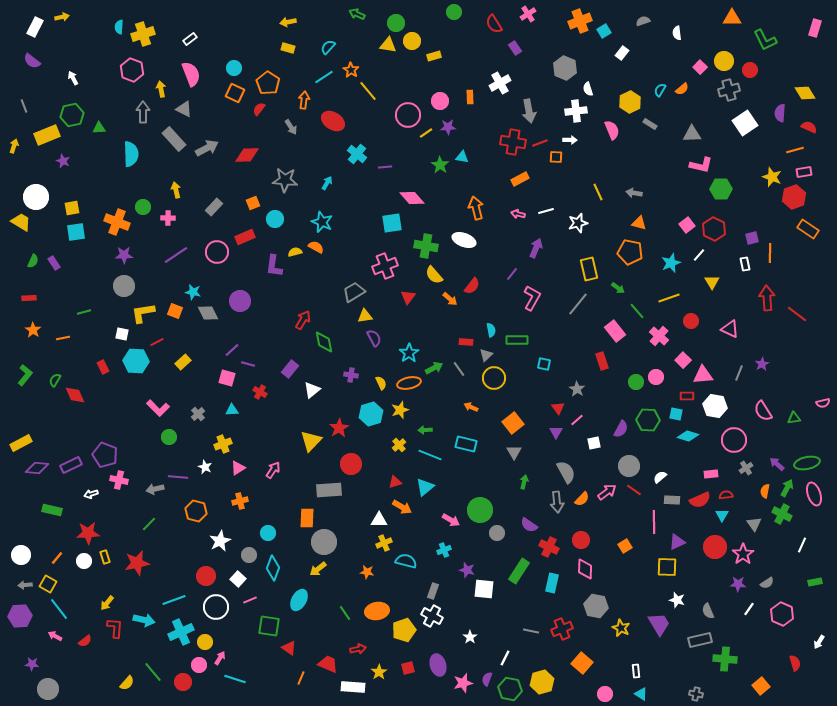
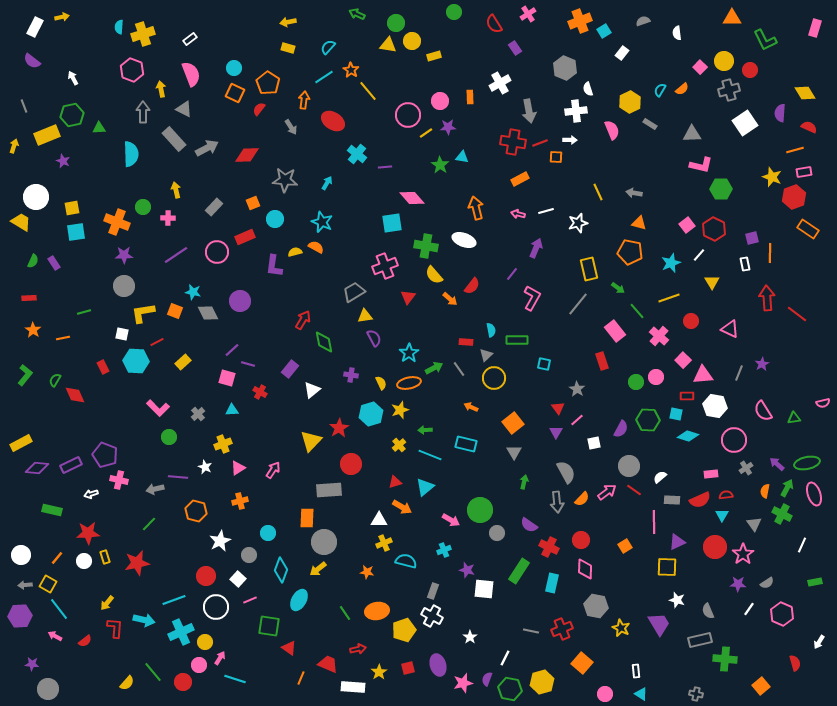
cyan diamond at (273, 568): moved 8 px right, 2 px down
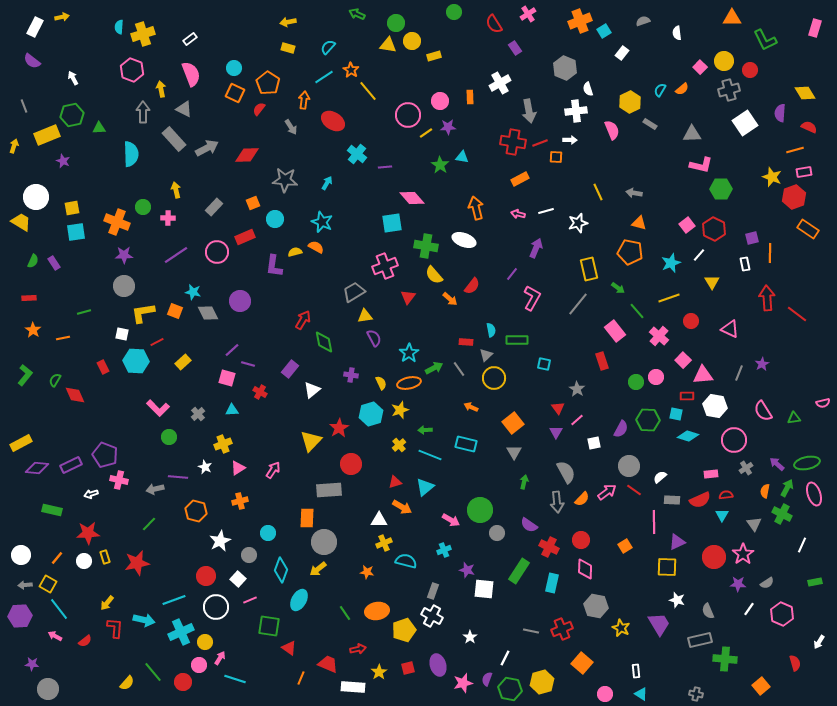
red circle at (715, 547): moved 1 px left, 10 px down
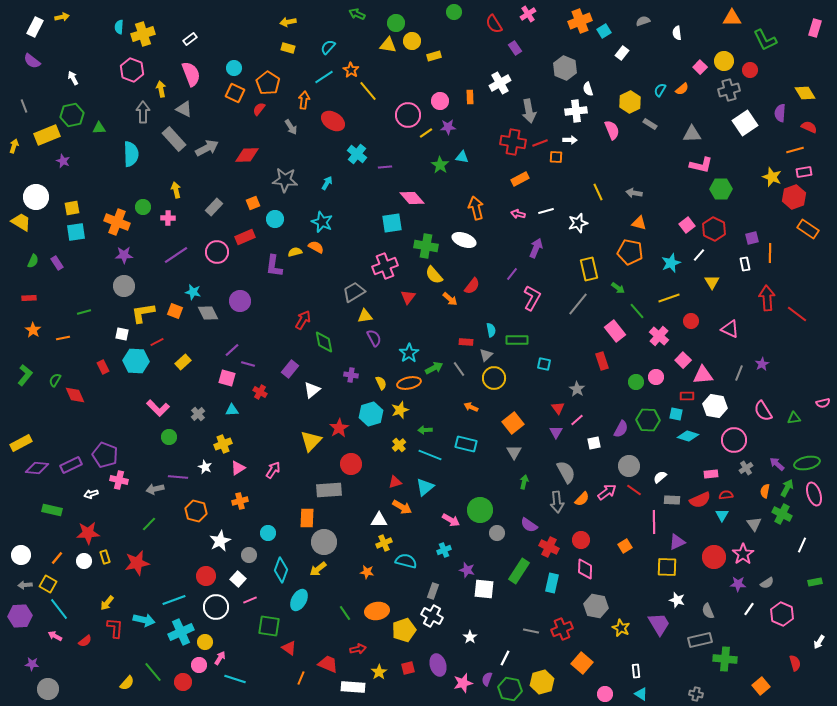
purple rectangle at (54, 263): moved 3 px right
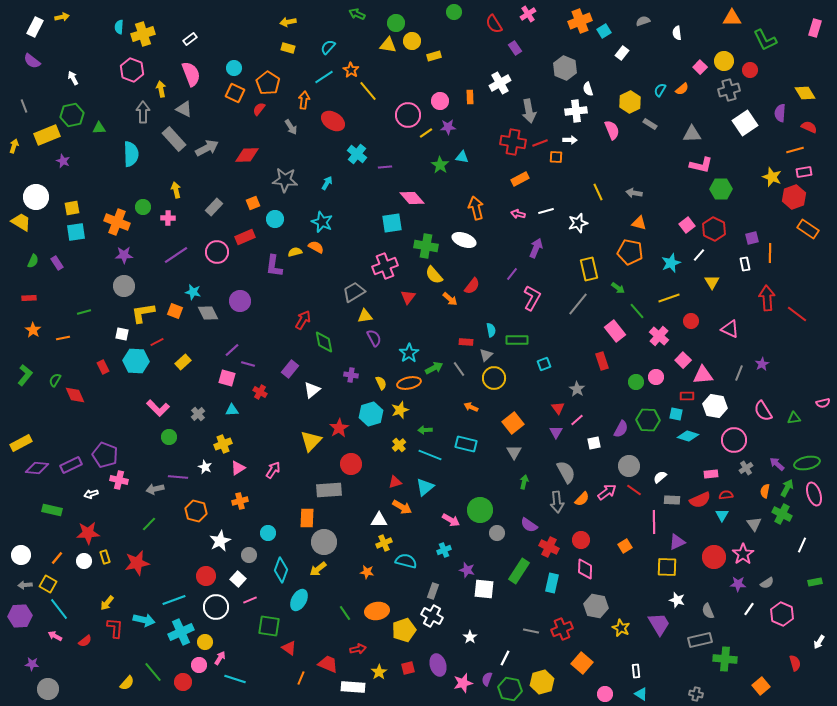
cyan square at (544, 364): rotated 32 degrees counterclockwise
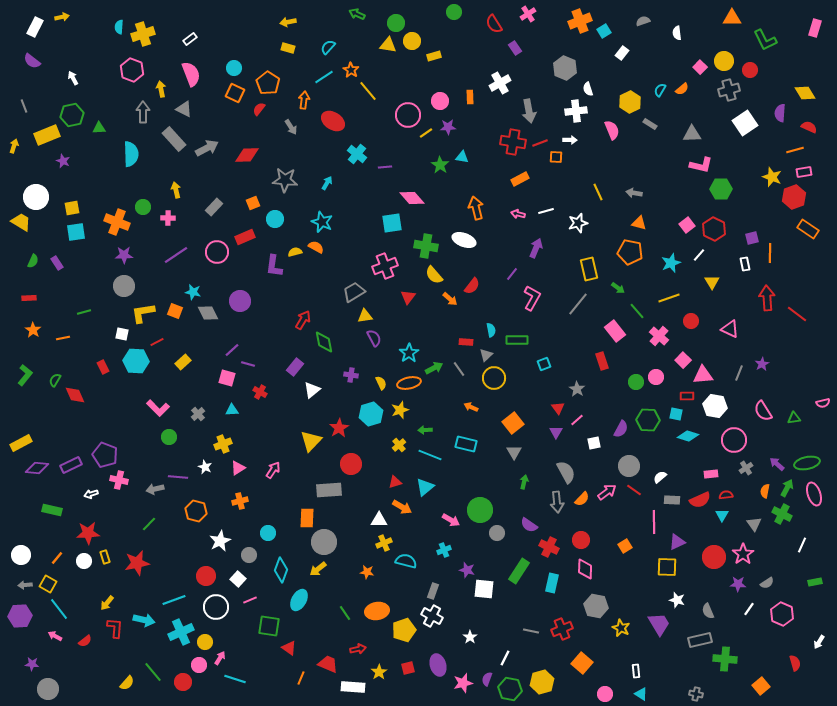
purple rectangle at (290, 369): moved 5 px right, 2 px up
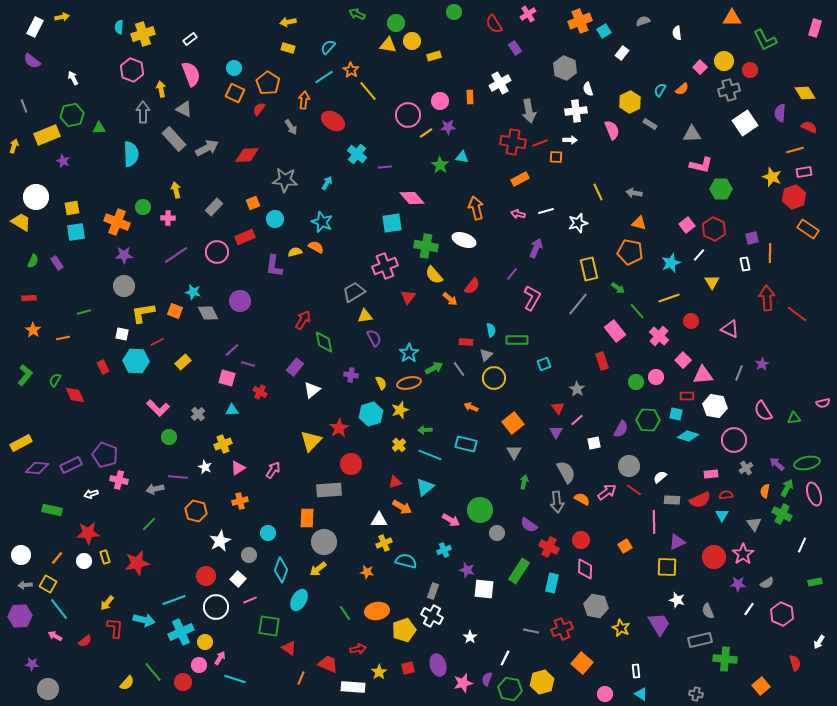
orange semicircle at (582, 499): rotated 105 degrees counterclockwise
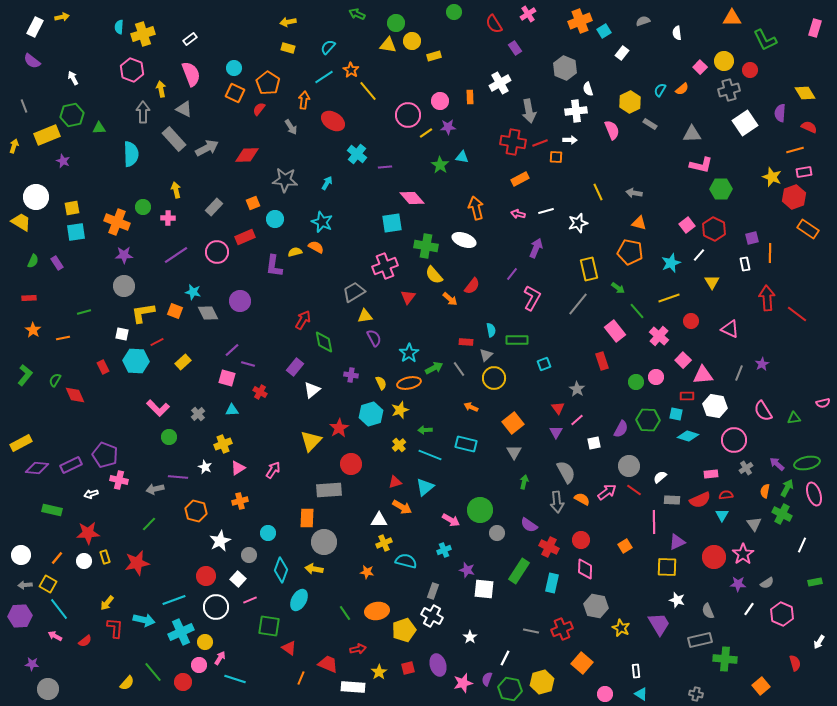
yellow arrow at (318, 569): moved 4 px left; rotated 48 degrees clockwise
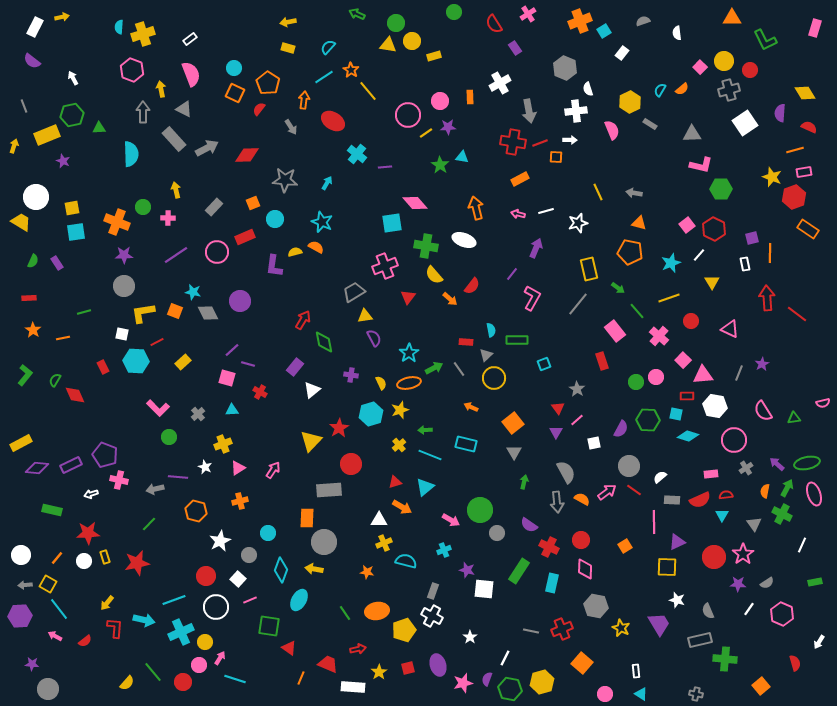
pink diamond at (412, 198): moved 3 px right, 5 px down
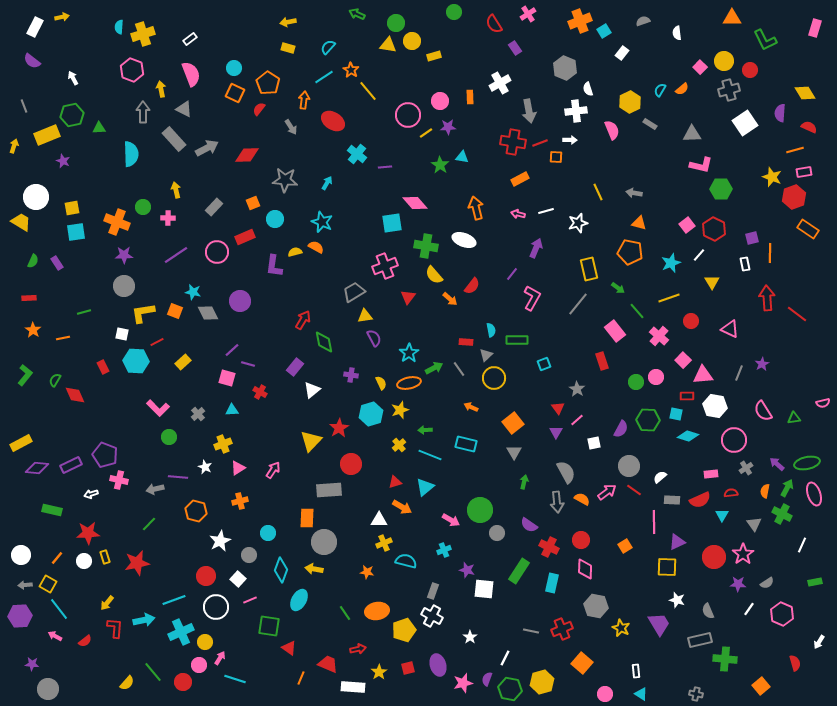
red semicircle at (726, 495): moved 5 px right, 2 px up
cyan arrow at (144, 620): rotated 25 degrees counterclockwise
